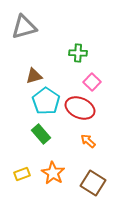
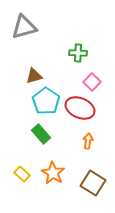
orange arrow: rotated 56 degrees clockwise
yellow rectangle: rotated 63 degrees clockwise
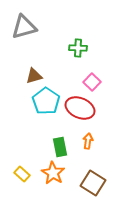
green cross: moved 5 px up
green rectangle: moved 19 px right, 13 px down; rotated 30 degrees clockwise
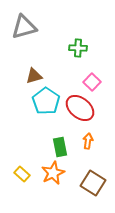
red ellipse: rotated 16 degrees clockwise
orange star: rotated 15 degrees clockwise
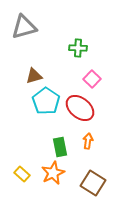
pink square: moved 3 px up
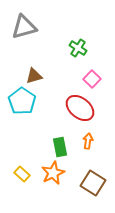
green cross: rotated 30 degrees clockwise
cyan pentagon: moved 24 px left
